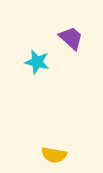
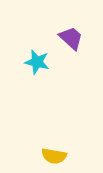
yellow semicircle: moved 1 px down
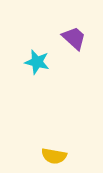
purple trapezoid: moved 3 px right
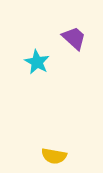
cyan star: rotated 15 degrees clockwise
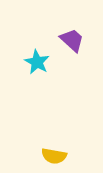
purple trapezoid: moved 2 px left, 2 px down
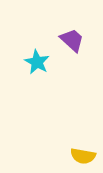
yellow semicircle: moved 29 px right
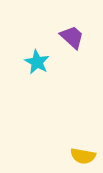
purple trapezoid: moved 3 px up
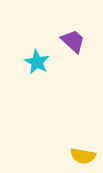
purple trapezoid: moved 1 px right, 4 px down
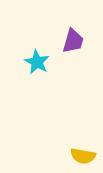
purple trapezoid: rotated 64 degrees clockwise
